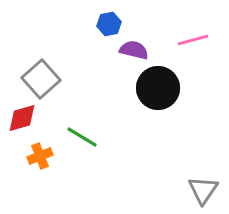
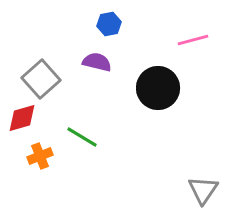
purple semicircle: moved 37 px left, 12 px down
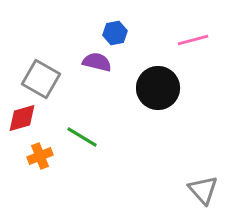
blue hexagon: moved 6 px right, 9 px down
gray square: rotated 18 degrees counterclockwise
gray triangle: rotated 16 degrees counterclockwise
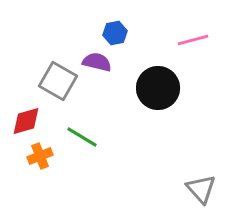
gray square: moved 17 px right, 2 px down
red diamond: moved 4 px right, 3 px down
gray triangle: moved 2 px left, 1 px up
